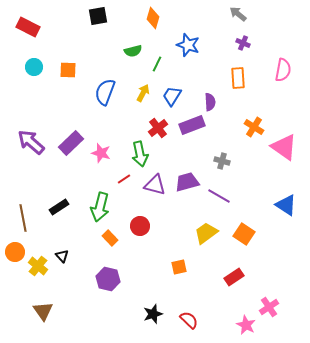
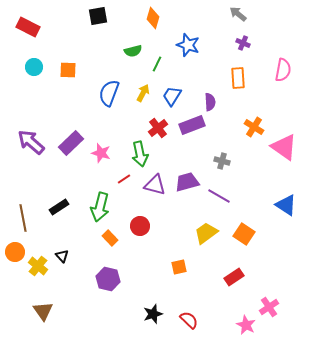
blue semicircle at (105, 92): moved 4 px right, 1 px down
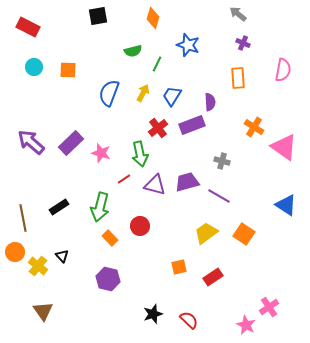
red rectangle at (234, 277): moved 21 px left
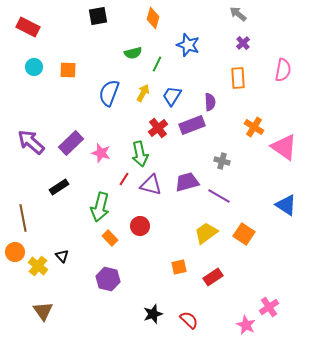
purple cross at (243, 43): rotated 24 degrees clockwise
green semicircle at (133, 51): moved 2 px down
red line at (124, 179): rotated 24 degrees counterclockwise
purple triangle at (155, 185): moved 4 px left
black rectangle at (59, 207): moved 20 px up
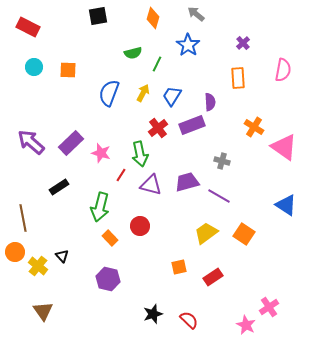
gray arrow at (238, 14): moved 42 px left
blue star at (188, 45): rotated 15 degrees clockwise
red line at (124, 179): moved 3 px left, 4 px up
